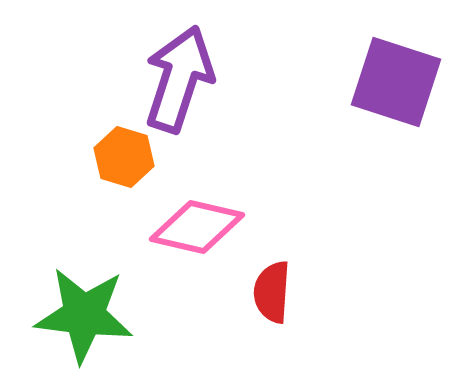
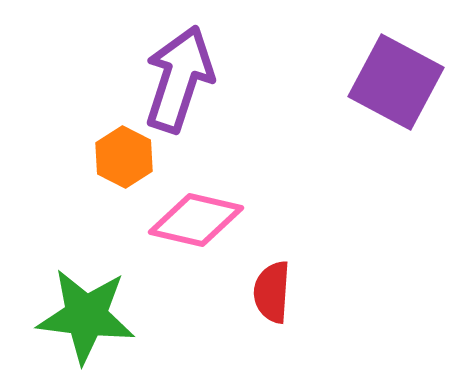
purple square: rotated 10 degrees clockwise
orange hexagon: rotated 10 degrees clockwise
pink diamond: moved 1 px left, 7 px up
green star: moved 2 px right, 1 px down
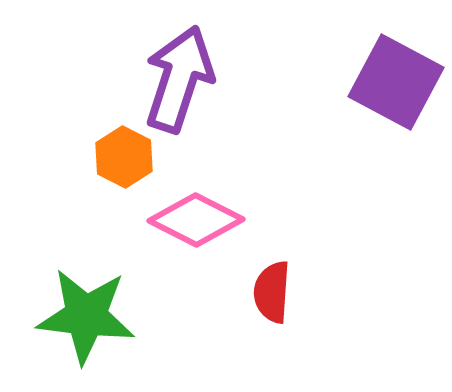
pink diamond: rotated 14 degrees clockwise
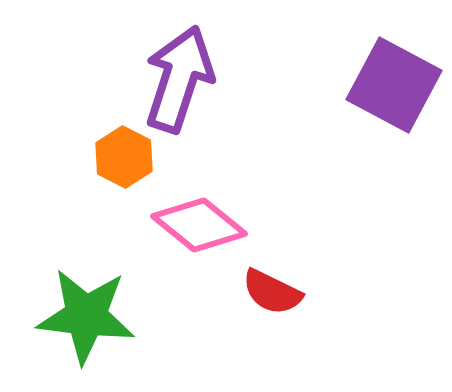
purple square: moved 2 px left, 3 px down
pink diamond: moved 3 px right, 5 px down; rotated 12 degrees clockwise
red semicircle: rotated 68 degrees counterclockwise
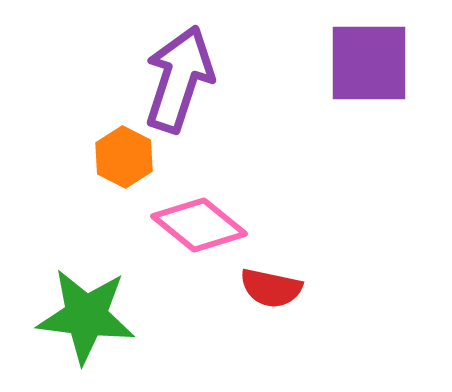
purple square: moved 25 px left, 22 px up; rotated 28 degrees counterclockwise
red semicircle: moved 1 px left, 4 px up; rotated 14 degrees counterclockwise
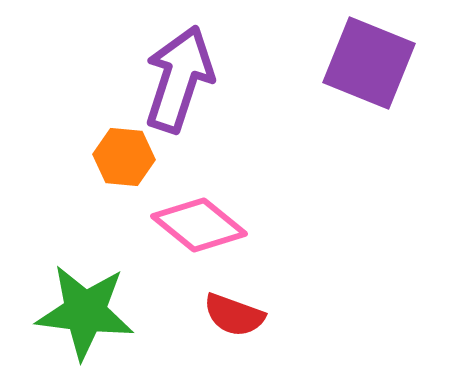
purple square: rotated 22 degrees clockwise
orange hexagon: rotated 22 degrees counterclockwise
red semicircle: moved 37 px left, 27 px down; rotated 8 degrees clockwise
green star: moved 1 px left, 4 px up
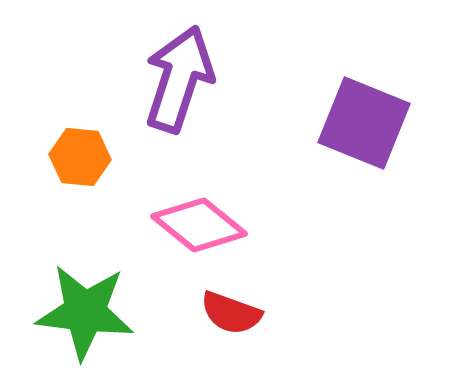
purple square: moved 5 px left, 60 px down
orange hexagon: moved 44 px left
red semicircle: moved 3 px left, 2 px up
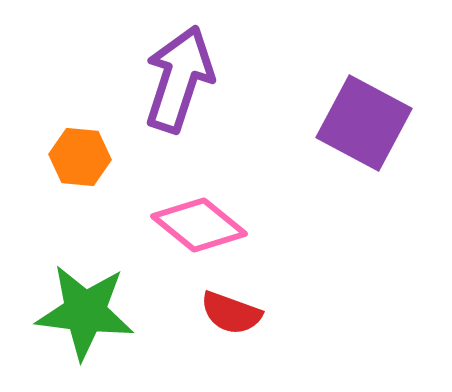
purple square: rotated 6 degrees clockwise
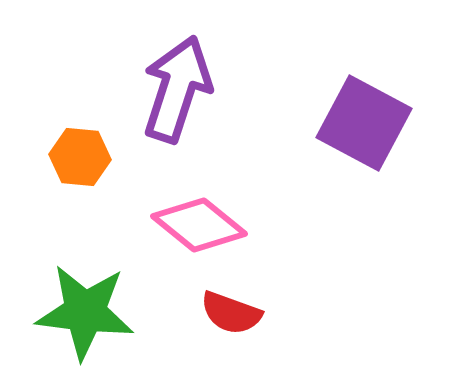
purple arrow: moved 2 px left, 10 px down
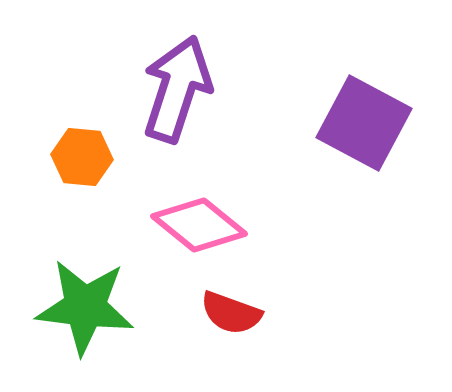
orange hexagon: moved 2 px right
green star: moved 5 px up
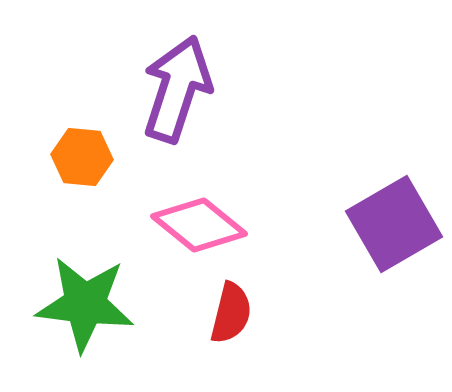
purple square: moved 30 px right, 101 px down; rotated 32 degrees clockwise
green star: moved 3 px up
red semicircle: rotated 96 degrees counterclockwise
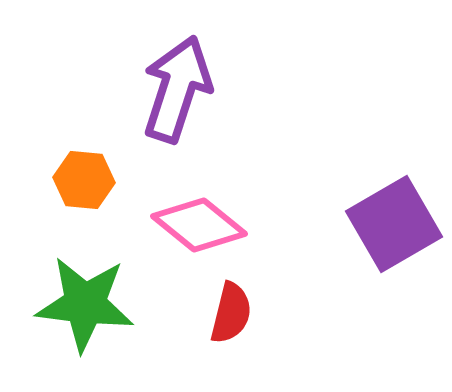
orange hexagon: moved 2 px right, 23 px down
